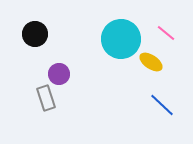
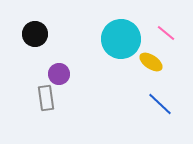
gray rectangle: rotated 10 degrees clockwise
blue line: moved 2 px left, 1 px up
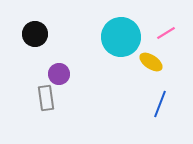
pink line: rotated 72 degrees counterclockwise
cyan circle: moved 2 px up
blue line: rotated 68 degrees clockwise
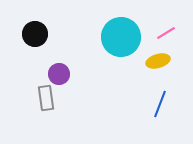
yellow ellipse: moved 7 px right, 1 px up; rotated 50 degrees counterclockwise
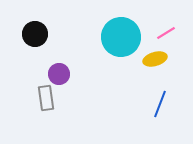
yellow ellipse: moved 3 px left, 2 px up
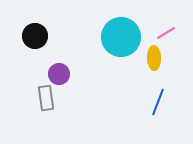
black circle: moved 2 px down
yellow ellipse: moved 1 px left, 1 px up; rotated 75 degrees counterclockwise
blue line: moved 2 px left, 2 px up
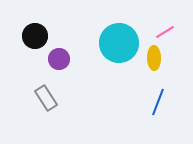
pink line: moved 1 px left, 1 px up
cyan circle: moved 2 px left, 6 px down
purple circle: moved 15 px up
gray rectangle: rotated 25 degrees counterclockwise
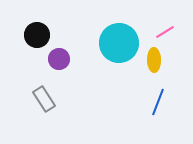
black circle: moved 2 px right, 1 px up
yellow ellipse: moved 2 px down
gray rectangle: moved 2 px left, 1 px down
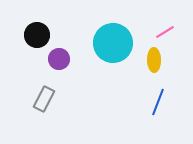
cyan circle: moved 6 px left
gray rectangle: rotated 60 degrees clockwise
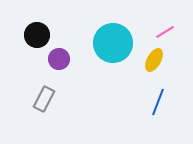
yellow ellipse: rotated 30 degrees clockwise
